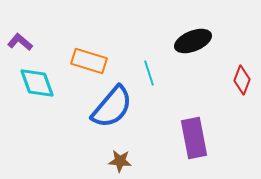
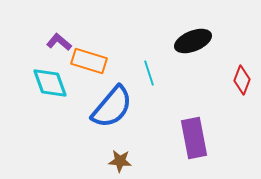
purple L-shape: moved 39 px right
cyan diamond: moved 13 px right
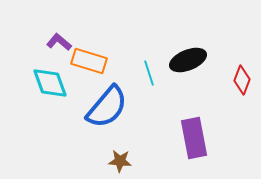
black ellipse: moved 5 px left, 19 px down
blue semicircle: moved 5 px left
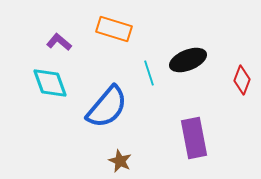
orange rectangle: moved 25 px right, 32 px up
brown star: rotated 20 degrees clockwise
